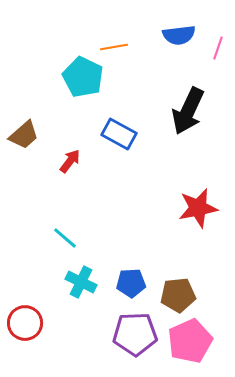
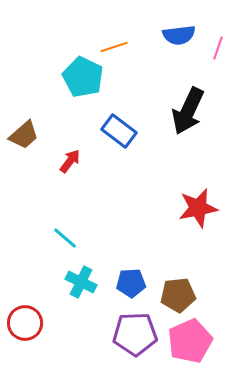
orange line: rotated 8 degrees counterclockwise
blue rectangle: moved 3 px up; rotated 8 degrees clockwise
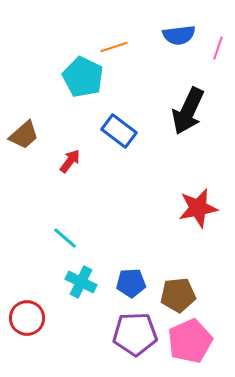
red circle: moved 2 px right, 5 px up
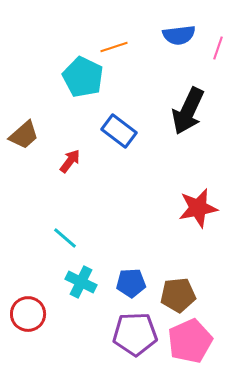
red circle: moved 1 px right, 4 px up
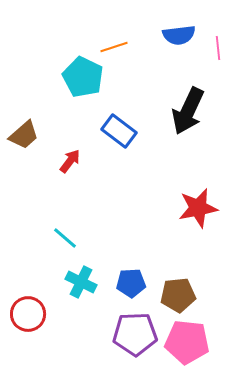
pink line: rotated 25 degrees counterclockwise
pink pentagon: moved 3 px left, 1 px down; rotated 30 degrees clockwise
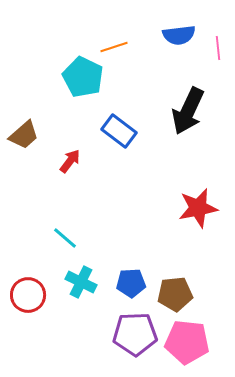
brown pentagon: moved 3 px left, 1 px up
red circle: moved 19 px up
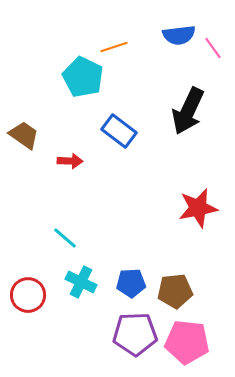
pink line: moved 5 px left; rotated 30 degrees counterclockwise
brown trapezoid: rotated 104 degrees counterclockwise
red arrow: rotated 55 degrees clockwise
brown pentagon: moved 3 px up
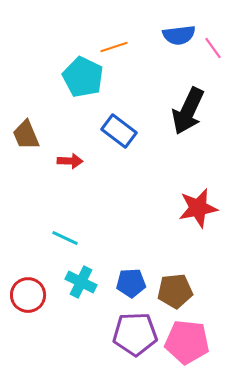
brown trapezoid: moved 2 px right; rotated 148 degrees counterclockwise
cyan line: rotated 16 degrees counterclockwise
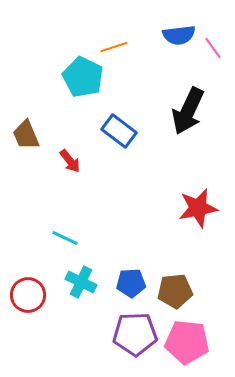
red arrow: rotated 50 degrees clockwise
